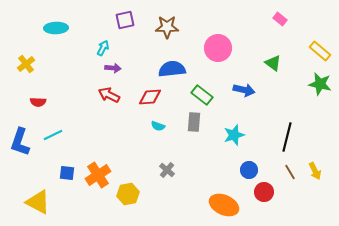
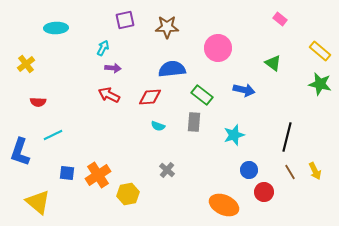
blue L-shape: moved 10 px down
yellow triangle: rotated 12 degrees clockwise
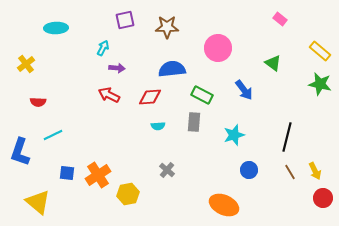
purple arrow: moved 4 px right
blue arrow: rotated 40 degrees clockwise
green rectangle: rotated 10 degrees counterclockwise
cyan semicircle: rotated 24 degrees counterclockwise
red circle: moved 59 px right, 6 px down
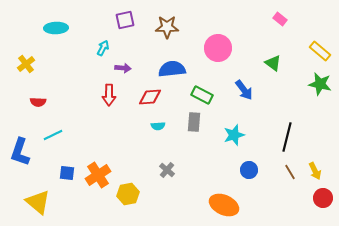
purple arrow: moved 6 px right
red arrow: rotated 115 degrees counterclockwise
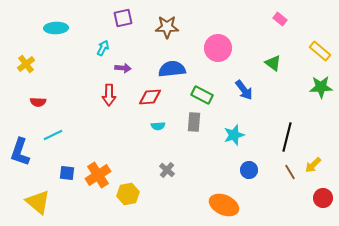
purple square: moved 2 px left, 2 px up
green star: moved 1 px right, 3 px down; rotated 15 degrees counterclockwise
yellow arrow: moved 2 px left, 6 px up; rotated 72 degrees clockwise
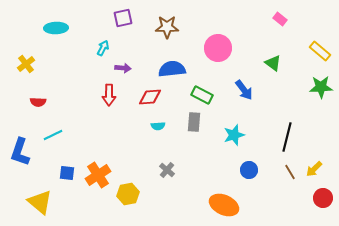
yellow arrow: moved 1 px right, 4 px down
yellow triangle: moved 2 px right
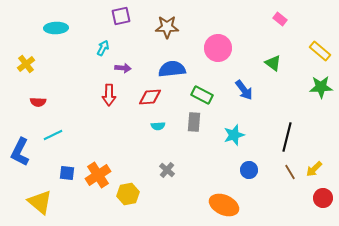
purple square: moved 2 px left, 2 px up
blue L-shape: rotated 8 degrees clockwise
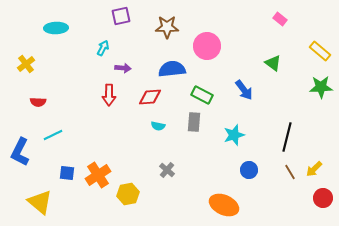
pink circle: moved 11 px left, 2 px up
cyan semicircle: rotated 16 degrees clockwise
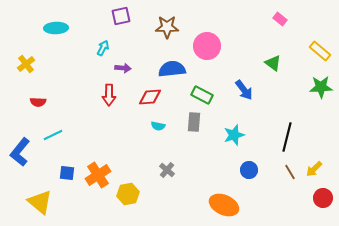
blue L-shape: rotated 12 degrees clockwise
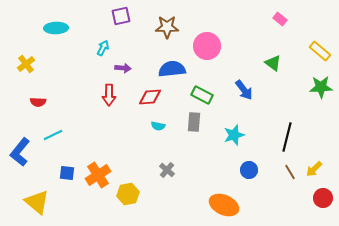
yellow triangle: moved 3 px left
